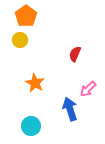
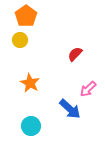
red semicircle: rotated 21 degrees clockwise
orange star: moved 5 px left
blue arrow: rotated 150 degrees clockwise
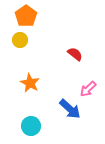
red semicircle: rotated 84 degrees clockwise
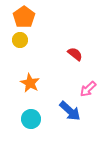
orange pentagon: moved 2 px left, 1 px down
blue arrow: moved 2 px down
cyan circle: moved 7 px up
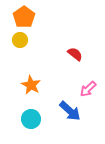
orange star: moved 1 px right, 2 px down
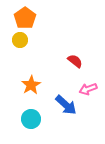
orange pentagon: moved 1 px right, 1 px down
red semicircle: moved 7 px down
orange star: rotated 12 degrees clockwise
pink arrow: rotated 24 degrees clockwise
blue arrow: moved 4 px left, 6 px up
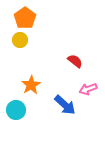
blue arrow: moved 1 px left
cyan circle: moved 15 px left, 9 px up
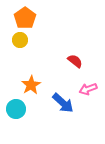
blue arrow: moved 2 px left, 2 px up
cyan circle: moved 1 px up
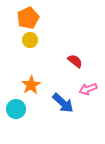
orange pentagon: moved 3 px right; rotated 10 degrees clockwise
yellow circle: moved 10 px right
